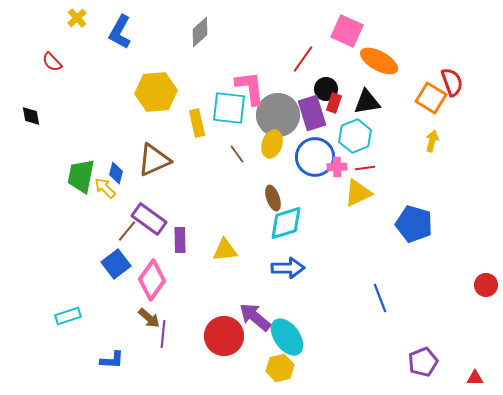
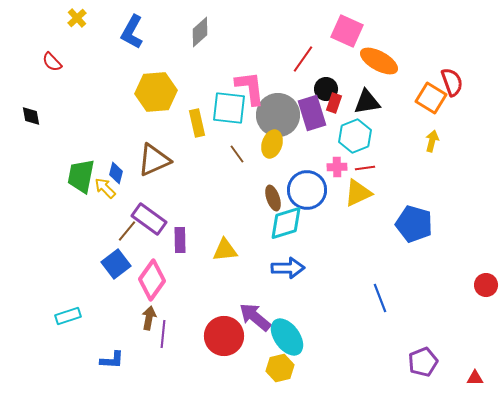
blue L-shape at (120, 32): moved 12 px right
blue circle at (315, 157): moved 8 px left, 33 px down
brown arrow at (149, 318): rotated 120 degrees counterclockwise
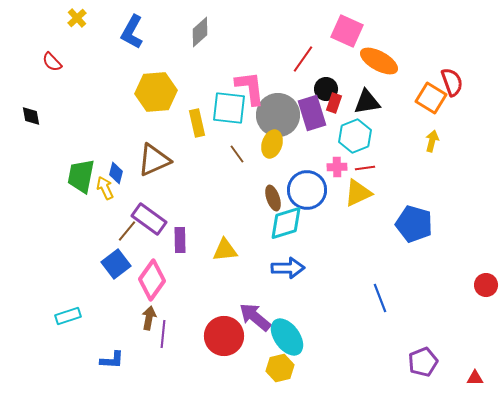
yellow arrow at (105, 188): rotated 20 degrees clockwise
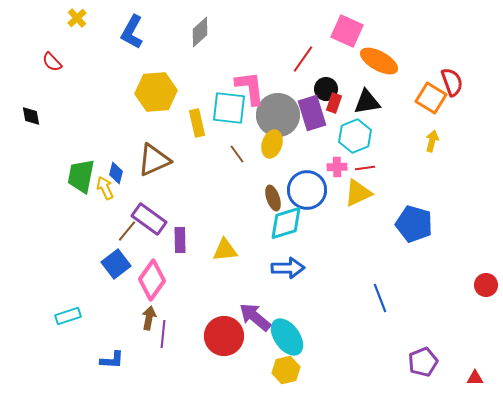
yellow hexagon at (280, 368): moved 6 px right, 2 px down
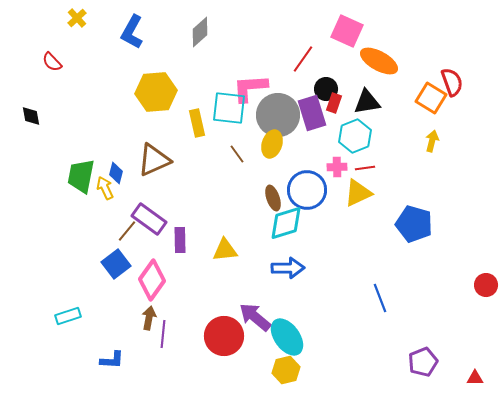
pink L-shape at (250, 88): rotated 87 degrees counterclockwise
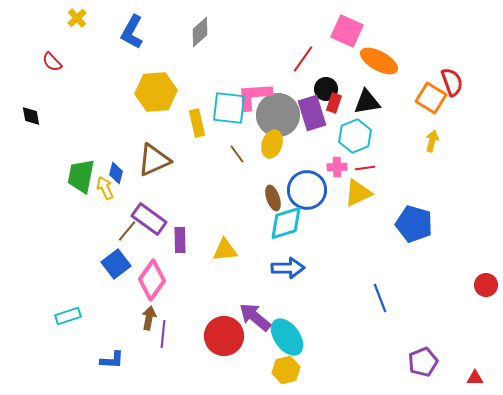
pink L-shape at (250, 88): moved 4 px right, 8 px down
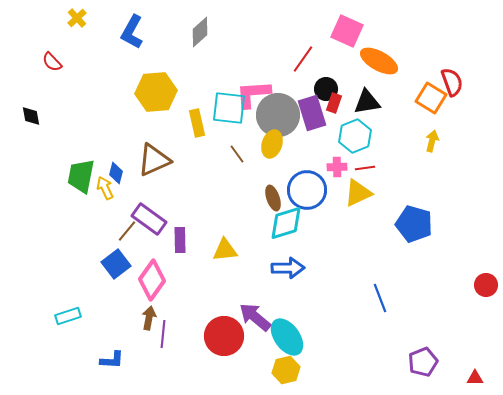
pink L-shape at (254, 96): moved 1 px left, 2 px up
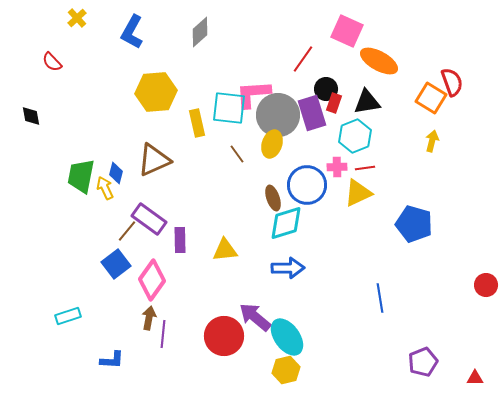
blue circle at (307, 190): moved 5 px up
blue line at (380, 298): rotated 12 degrees clockwise
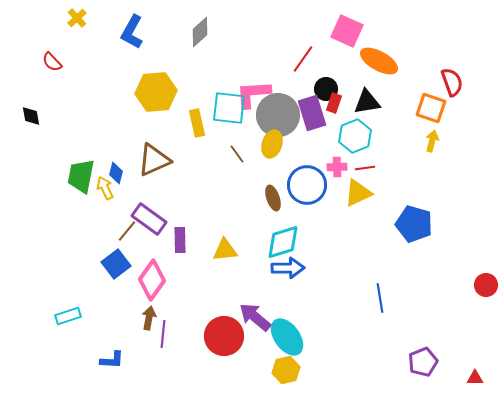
orange square at (431, 98): moved 10 px down; rotated 12 degrees counterclockwise
cyan diamond at (286, 223): moved 3 px left, 19 px down
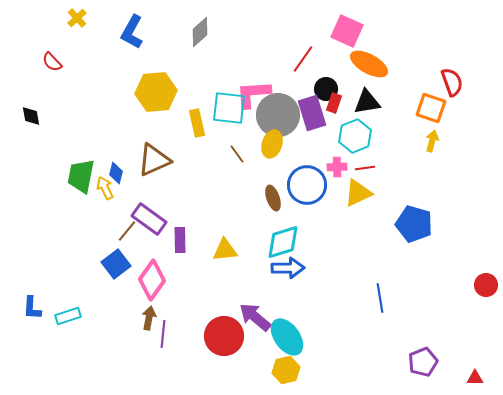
orange ellipse at (379, 61): moved 10 px left, 3 px down
blue L-shape at (112, 360): moved 80 px left, 52 px up; rotated 90 degrees clockwise
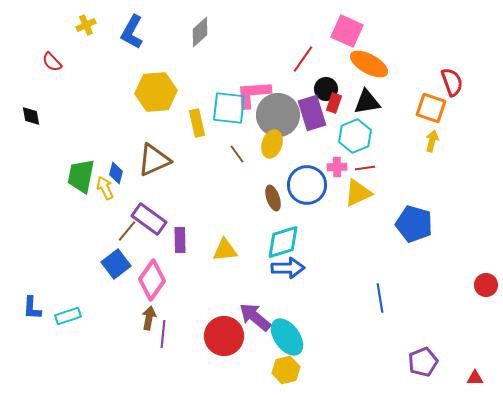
yellow cross at (77, 18): moved 9 px right, 7 px down; rotated 18 degrees clockwise
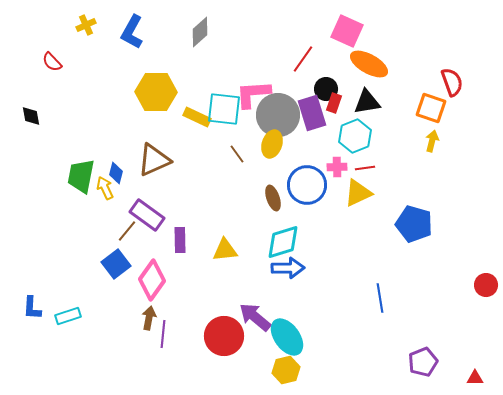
yellow hexagon at (156, 92): rotated 6 degrees clockwise
cyan square at (229, 108): moved 5 px left, 1 px down
yellow rectangle at (197, 123): moved 6 px up; rotated 52 degrees counterclockwise
purple rectangle at (149, 219): moved 2 px left, 4 px up
